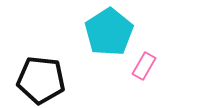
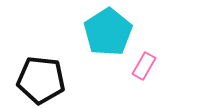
cyan pentagon: moved 1 px left
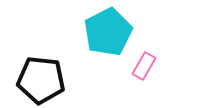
cyan pentagon: rotated 6 degrees clockwise
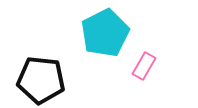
cyan pentagon: moved 3 px left, 1 px down
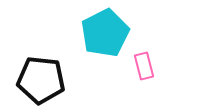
pink rectangle: rotated 44 degrees counterclockwise
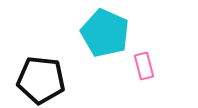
cyan pentagon: rotated 21 degrees counterclockwise
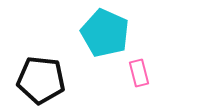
pink rectangle: moved 5 px left, 7 px down
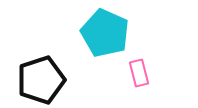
black pentagon: rotated 24 degrees counterclockwise
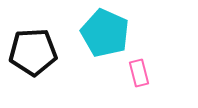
black pentagon: moved 8 px left, 28 px up; rotated 15 degrees clockwise
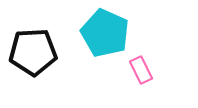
pink rectangle: moved 2 px right, 3 px up; rotated 12 degrees counterclockwise
